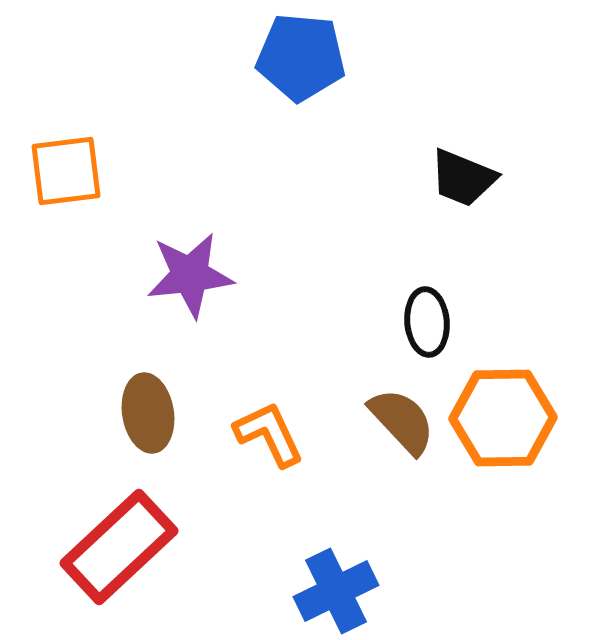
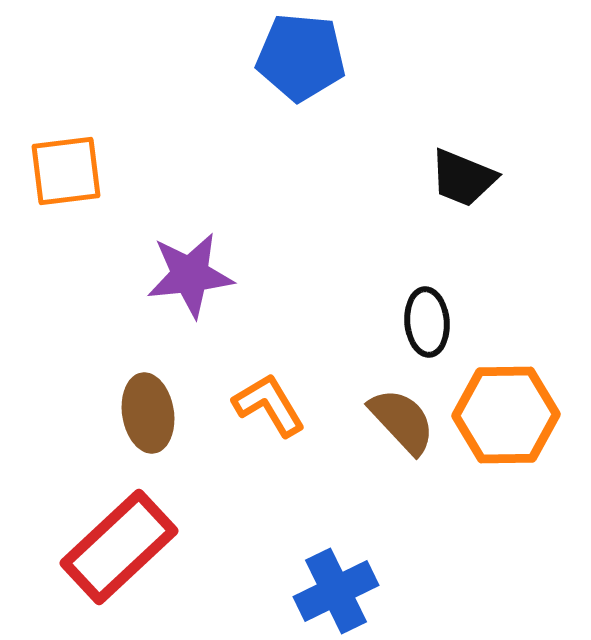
orange hexagon: moved 3 px right, 3 px up
orange L-shape: moved 29 px up; rotated 6 degrees counterclockwise
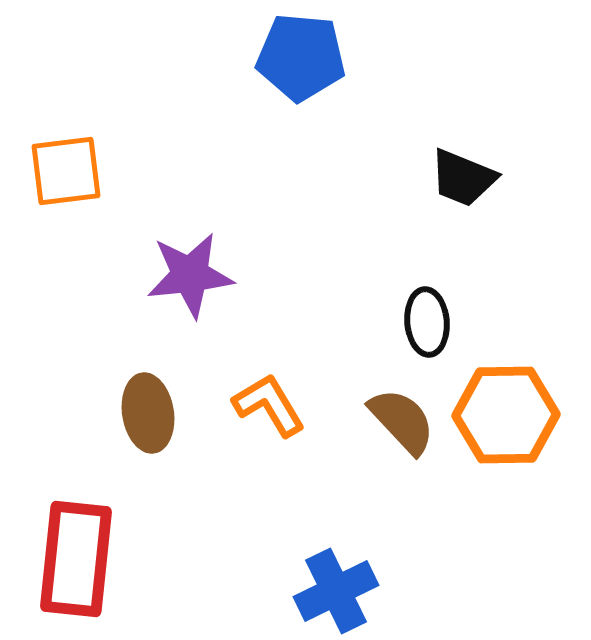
red rectangle: moved 43 px left, 12 px down; rotated 41 degrees counterclockwise
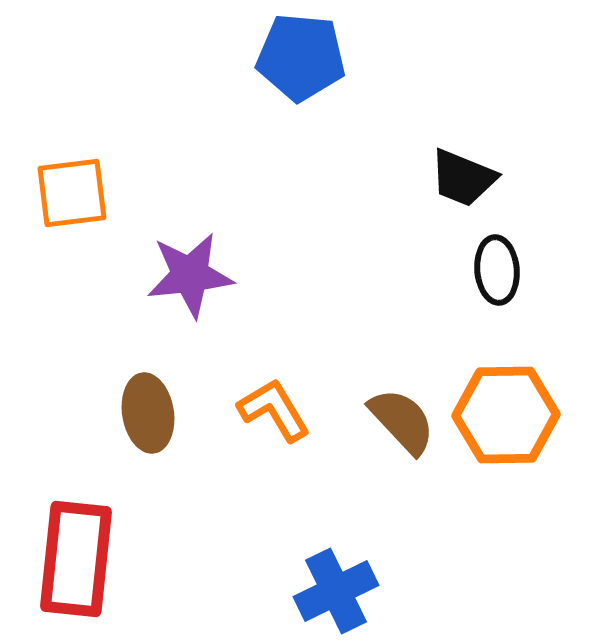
orange square: moved 6 px right, 22 px down
black ellipse: moved 70 px right, 52 px up
orange L-shape: moved 5 px right, 5 px down
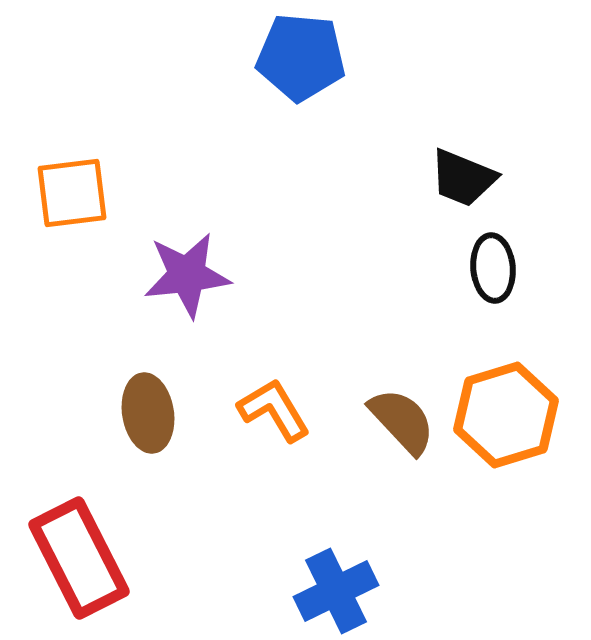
black ellipse: moved 4 px left, 2 px up
purple star: moved 3 px left
orange hexagon: rotated 16 degrees counterclockwise
red rectangle: moved 3 px right, 1 px up; rotated 33 degrees counterclockwise
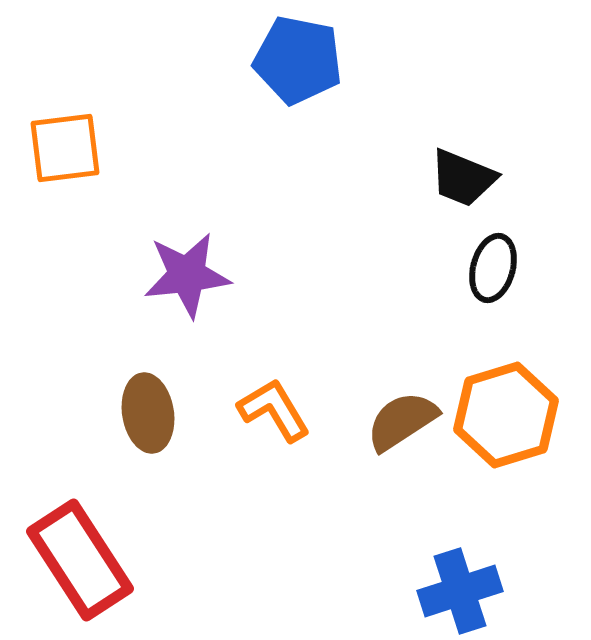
blue pentagon: moved 3 px left, 3 px down; rotated 6 degrees clockwise
orange square: moved 7 px left, 45 px up
black ellipse: rotated 20 degrees clockwise
brown semicircle: rotated 80 degrees counterclockwise
red rectangle: moved 1 px right, 2 px down; rotated 6 degrees counterclockwise
blue cross: moved 124 px right; rotated 8 degrees clockwise
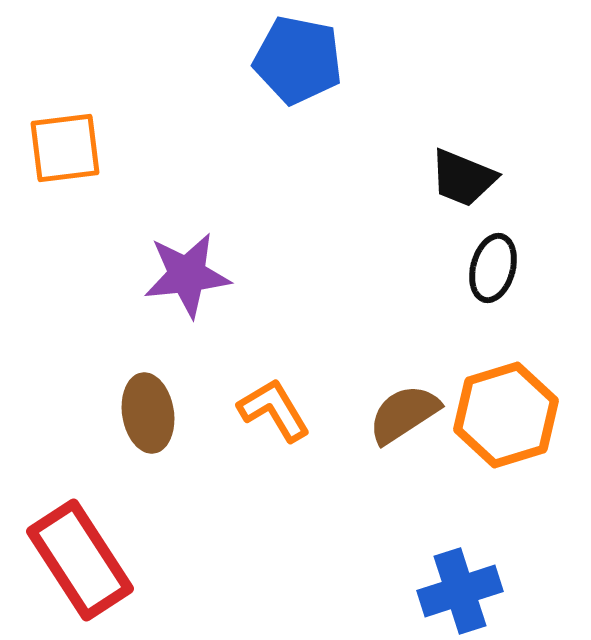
brown semicircle: moved 2 px right, 7 px up
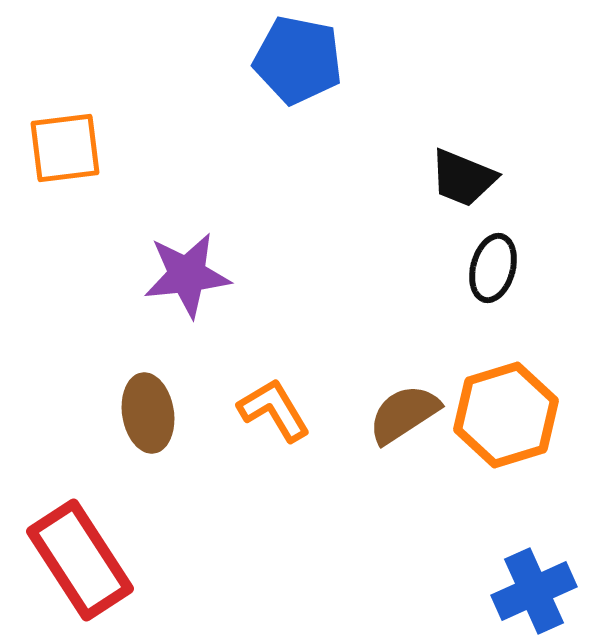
blue cross: moved 74 px right; rotated 6 degrees counterclockwise
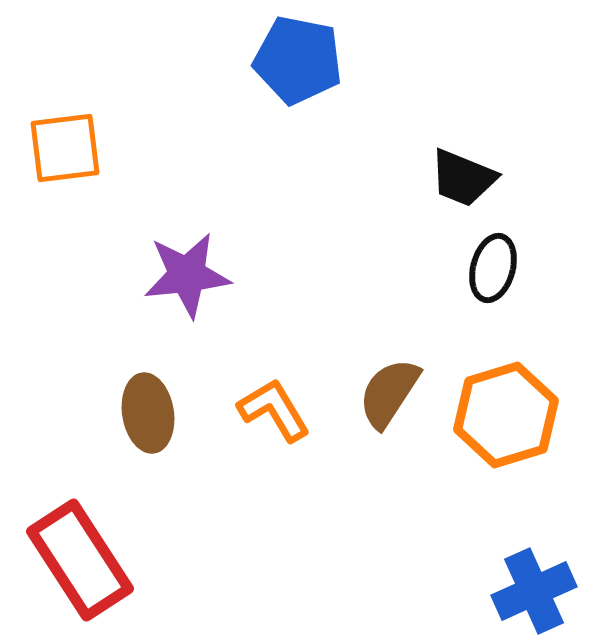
brown semicircle: moved 15 px left, 21 px up; rotated 24 degrees counterclockwise
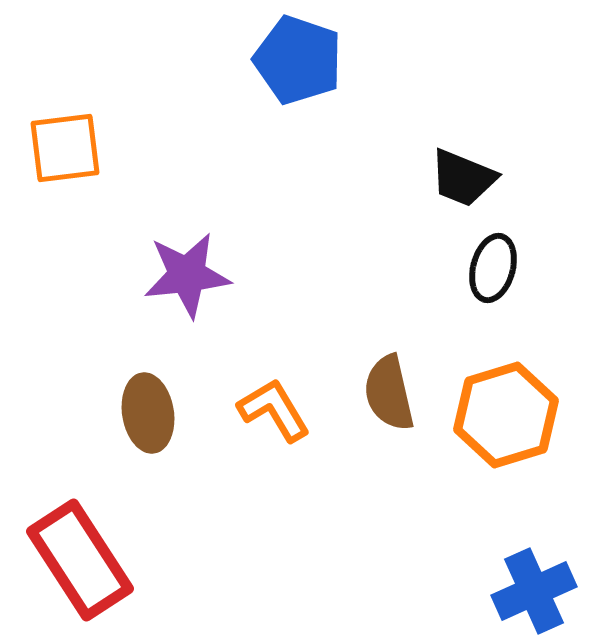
blue pentagon: rotated 8 degrees clockwise
brown semicircle: rotated 46 degrees counterclockwise
